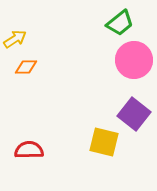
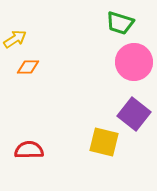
green trapezoid: rotated 56 degrees clockwise
pink circle: moved 2 px down
orange diamond: moved 2 px right
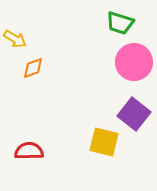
yellow arrow: rotated 65 degrees clockwise
orange diamond: moved 5 px right, 1 px down; rotated 20 degrees counterclockwise
red semicircle: moved 1 px down
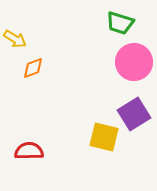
purple square: rotated 20 degrees clockwise
yellow square: moved 5 px up
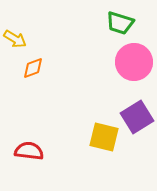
purple square: moved 3 px right, 3 px down
red semicircle: rotated 8 degrees clockwise
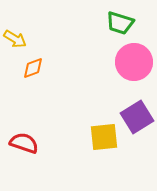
yellow square: rotated 20 degrees counterclockwise
red semicircle: moved 5 px left, 8 px up; rotated 12 degrees clockwise
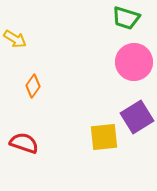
green trapezoid: moved 6 px right, 5 px up
orange diamond: moved 18 px down; rotated 35 degrees counterclockwise
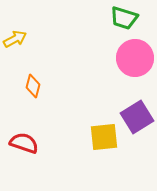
green trapezoid: moved 2 px left
yellow arrow: rotated 60 degrees counterclockwise
pink circle: moved 1 px right, 4 px up
orange diamond: rotated 20 degrees counterclockwise
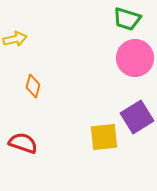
green trapezoid: moved 3 px right, 1 px down
yellow arrow: rotated 15 degrees clockwise
red semicircle: moved 1 px left
